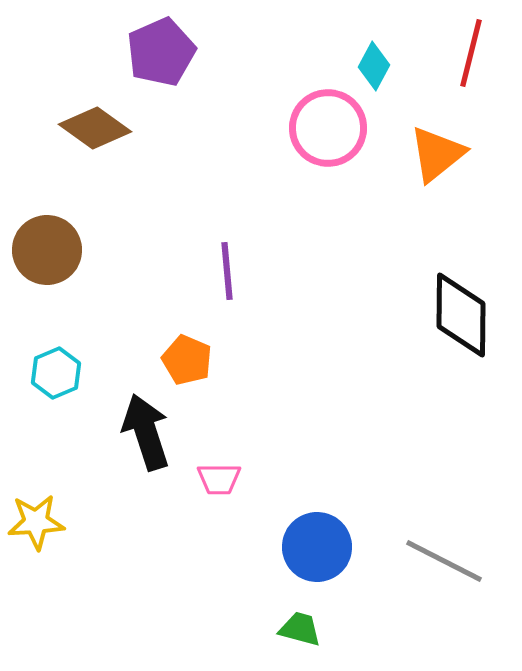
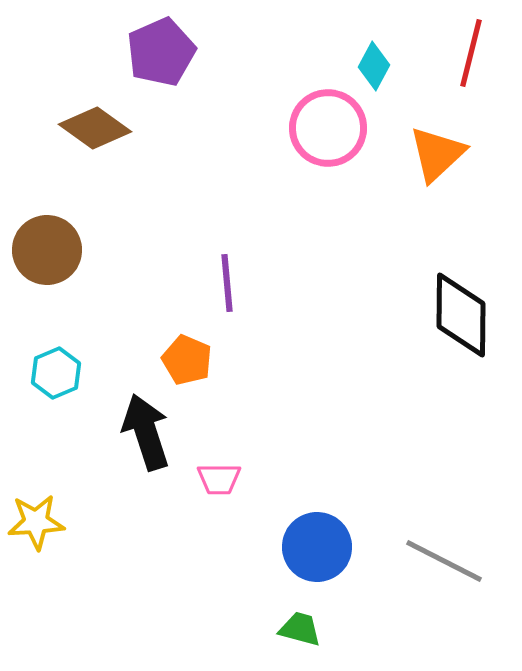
orange triangle: rotated 4 degrees counterclockwise
purple line: moved 12 px down
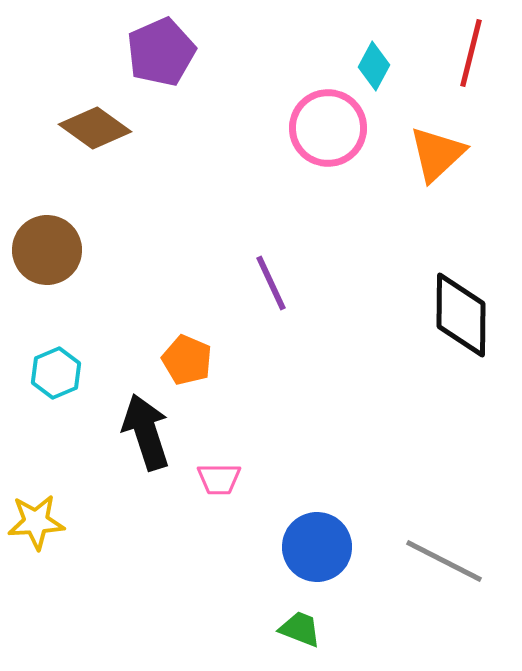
purple line: moved 44 px right; rotated 20 degrees counterclockwise
green trapezoid: rotated 6 degrees clockwise
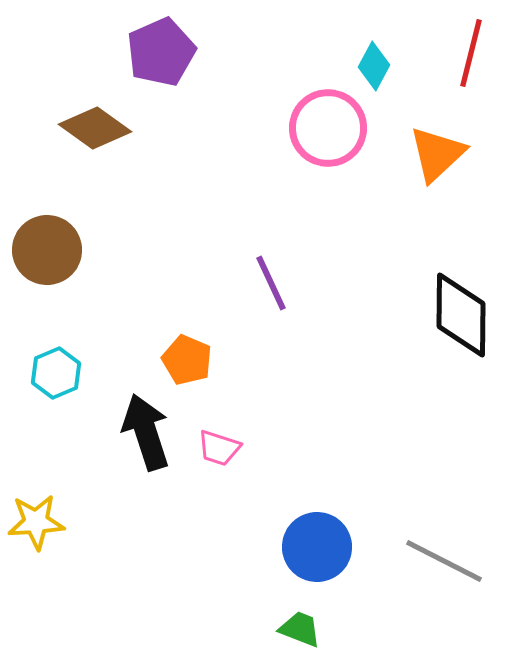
pink trapezoid: moved 31 px up; rotated 18 degrees clockwise
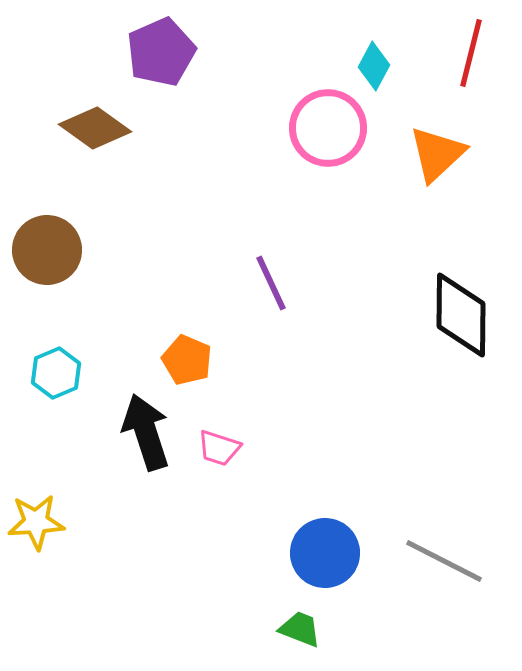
blue circle: moved 8 px right, 6 px down
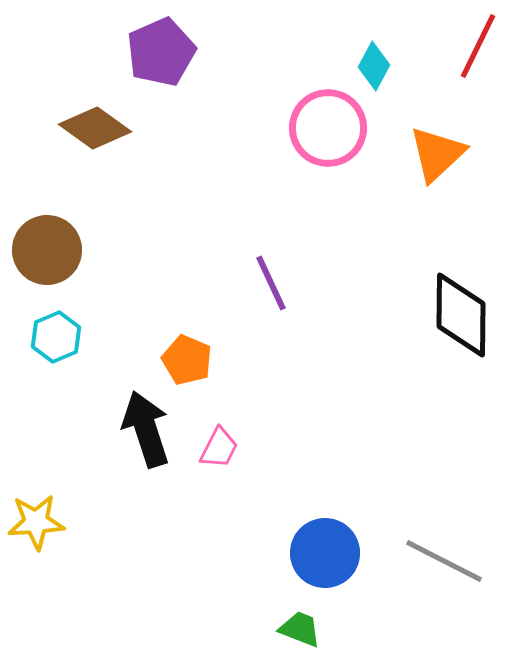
red line: moved 7 px right, 7 px up; rotated 12 degrees clockwise
cyan hexagon: moved 36 px up
black arrow: moved 3 px up
pink trapezoid: rotated 81 degrees counterclockwise
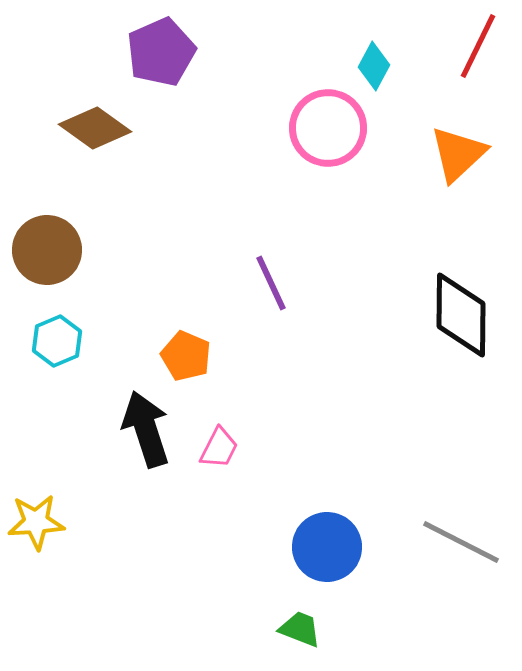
orange triangle: moved 21 px right
cyan hexagon: moved 1 px right, 4 px down
orange pentagon: moved 1 px left, 4 px up
blue circle: moved 2 px right, 6 px up
gray line: moved 17 px right, 19 px up
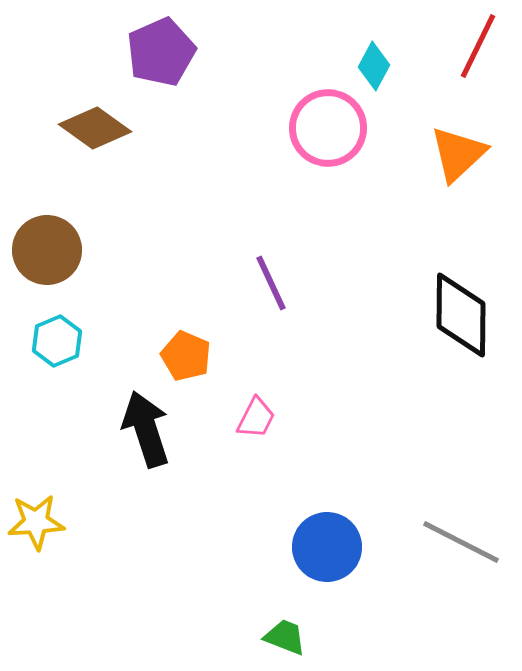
pink trapezoid: moved 37 px right, 30 px up
green trapezoid: moved 15 px left, 8 px down
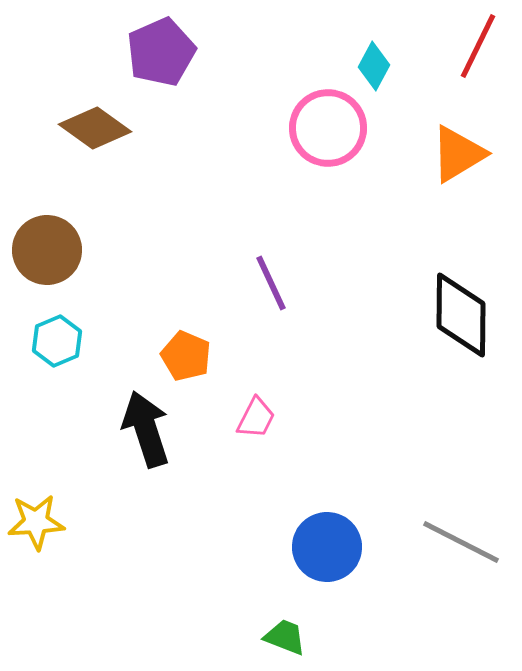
orange triangle: rotated 12 degrees clockwise
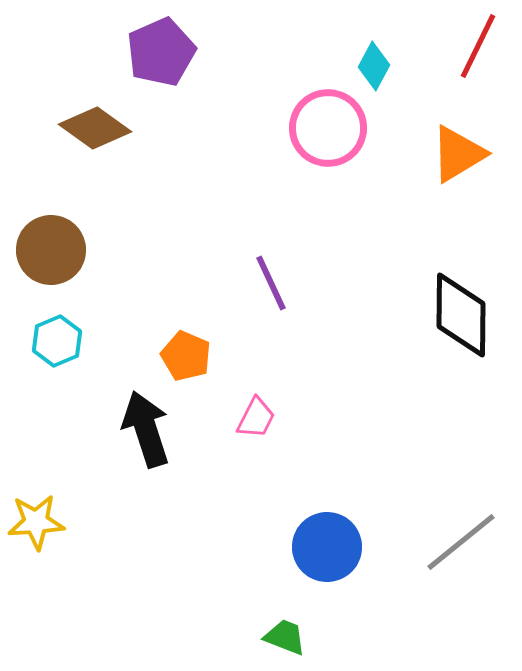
brown circle: moved 4 px right
gray line: rotated 66 degrees counterclockwise
